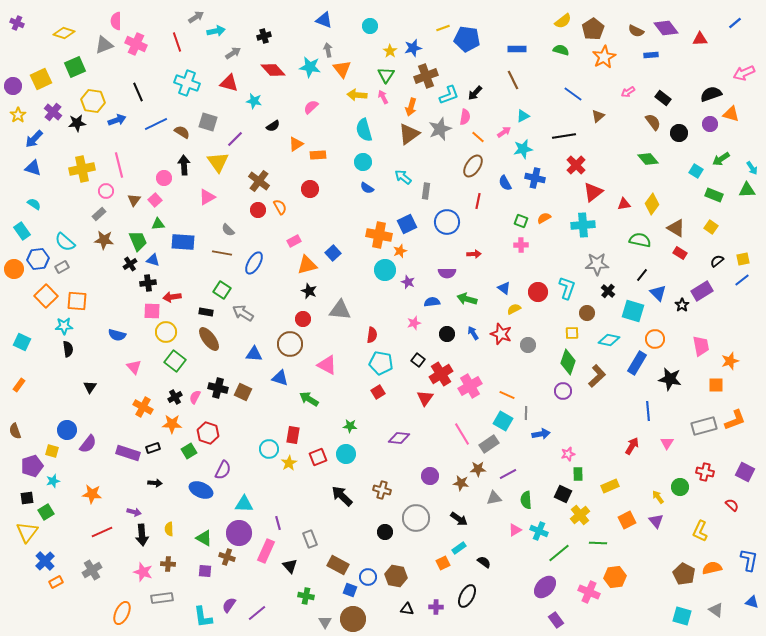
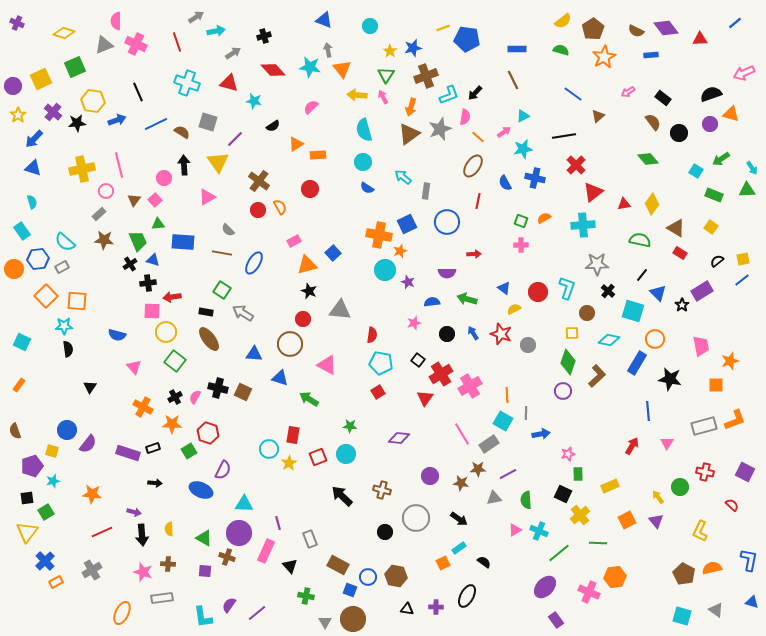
cyan semicircle at (34, 204): moved 2 px left, 2 px up; rotated 40 degrees clockwise
orange line at (507, 395): rotated 63 degrees clockwise
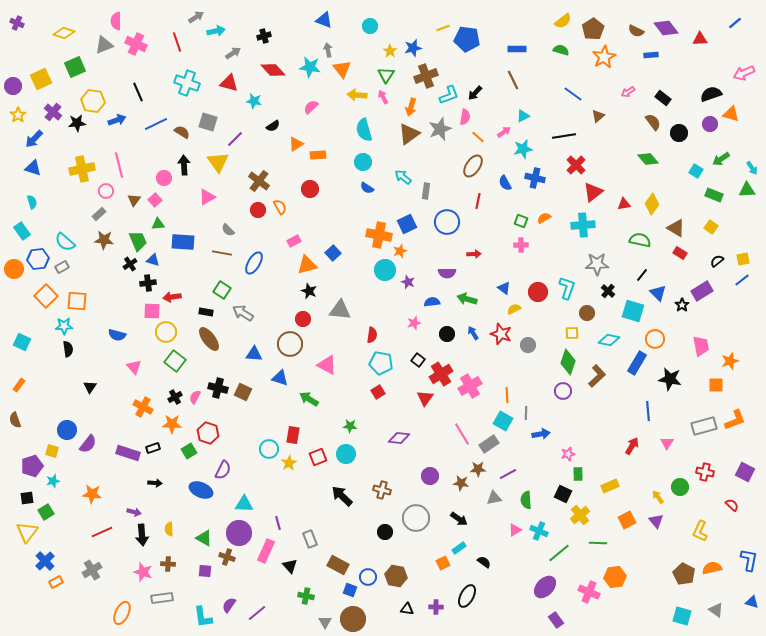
brown semicircle at (15, 431): moved 11 px up
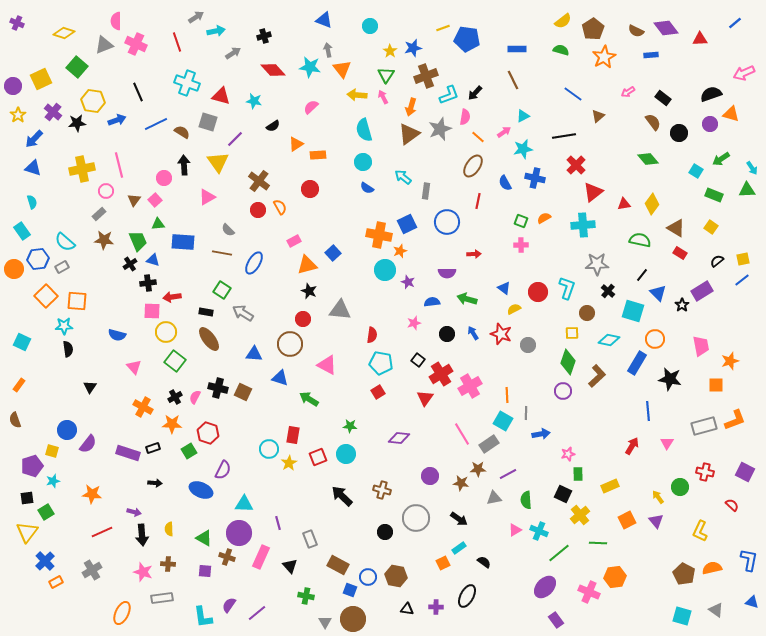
green square at (75, 67): moved 2 px right; rotated 25 degrees counterclockwise
red triangle at (229, 83): moved 8 px left, 13 px down
pink rectangle at (266, 551): moved 5 px left, 6 px down
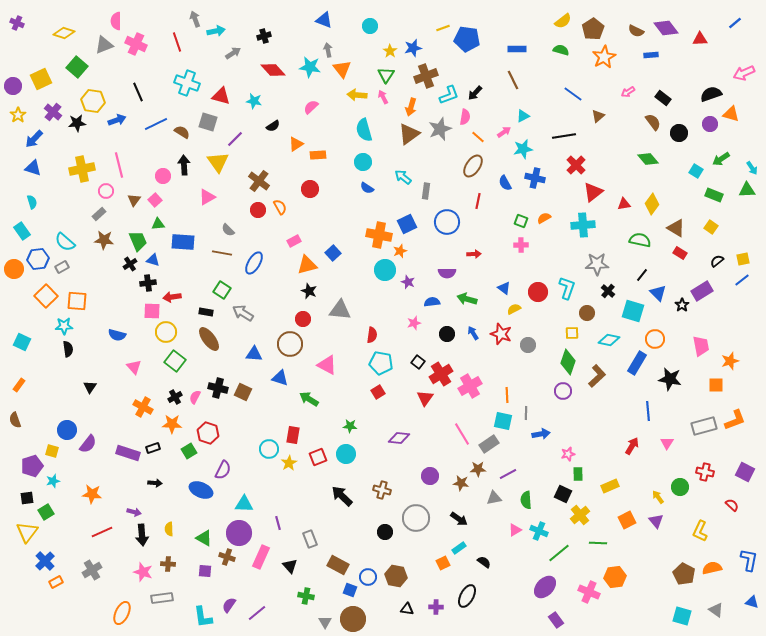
gray arrow at (196, 17): moved 1 px left, 2 px down; rotated 77 degrees counterclockwise
pink circle at (164, 178): moved 1 px left, 2 px up
black square at (418, 360): moved 2 px down
cyan square at (503, 421): rotated 18 degrees counterclockwise
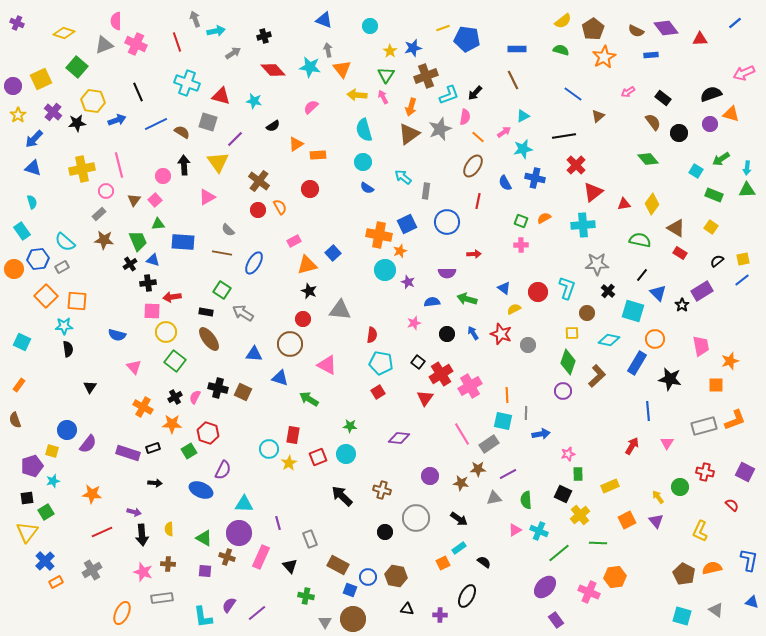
cyan arrow at (752, 168): moved 5 px left; rotated 40 degrees clockwise
purple cross at (436, 607): moved 4 px right, 8 px down
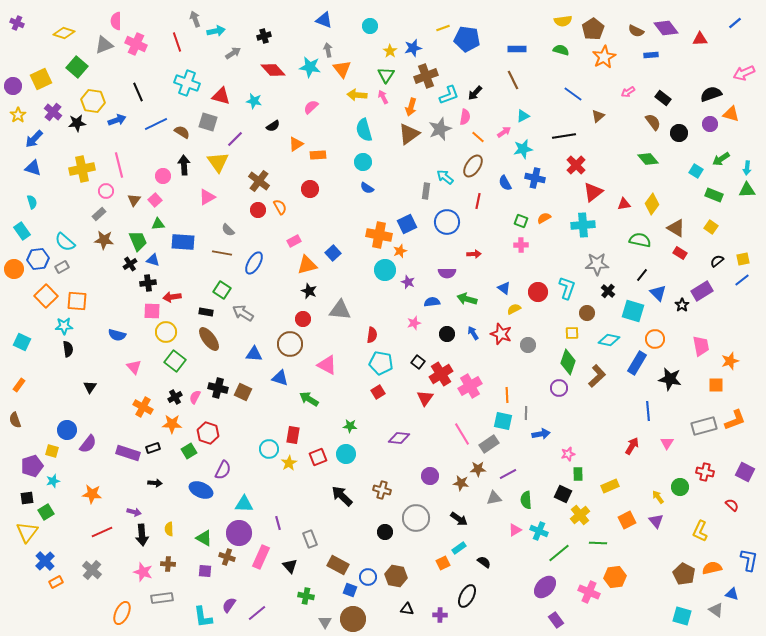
yellow semicircle at (563, 21): rotated 30 degrees clockwise
cyan arrow at (403, 177): moved 42 px right
purple circle at (563, 391): moved 4 px left, 3 px up
gray cross at (92, 570): rotated 18 degrees counterclockwise
blue triangle at (752, 602): moved 20 px left, 8 px up
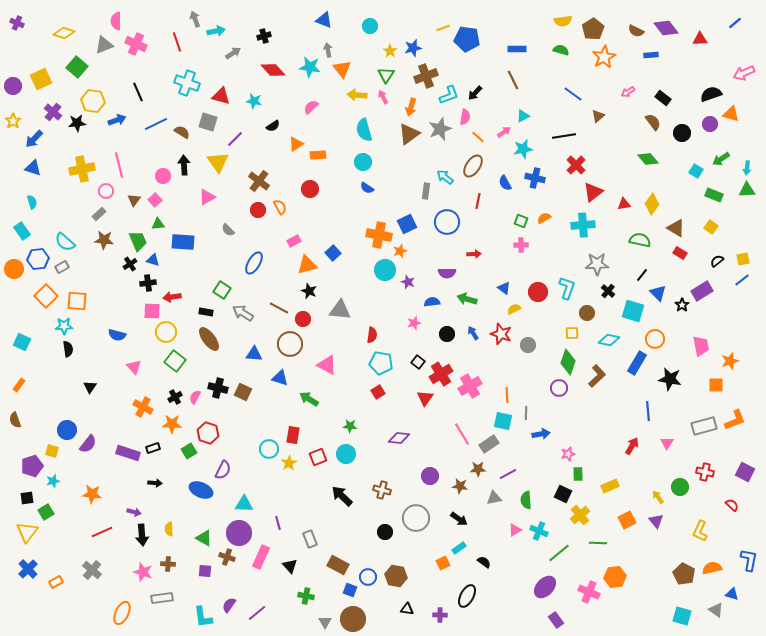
yellow star at (18, 115): moved 5 px left, 6 px down
black circle at (679, 133): moved 3 px right
brown line at (222, 253): moved 57 px right, 55 px down; rotated 18 degrees clockwise
brown star at (461, 483): moved 1 px left, 3 px down
blue cross at (45, 561): moved 17 px left, 8 px down
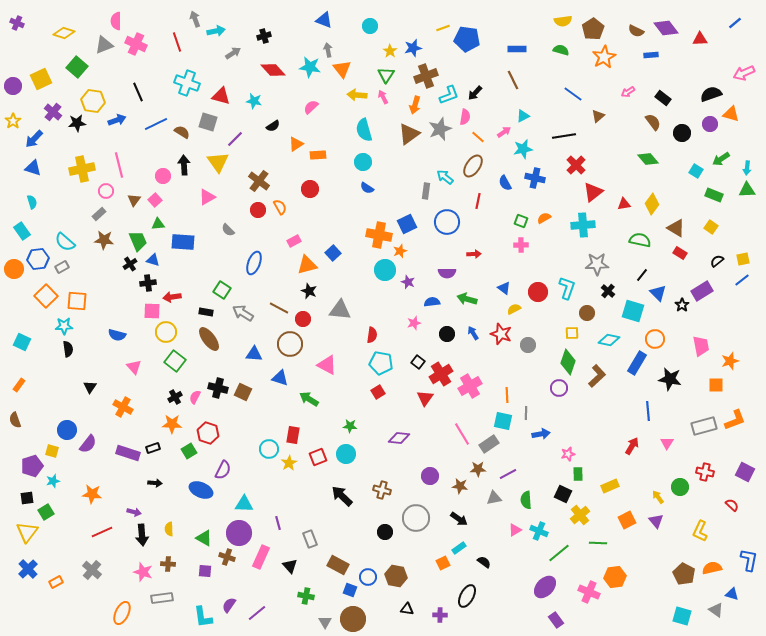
orange arrow at (411, 107): moved 4 px right, 2 px up
blue ellipse at (254, 263): rotated 10 degrees counterclockwise
orange cross at (143, 407): moved 20 px left
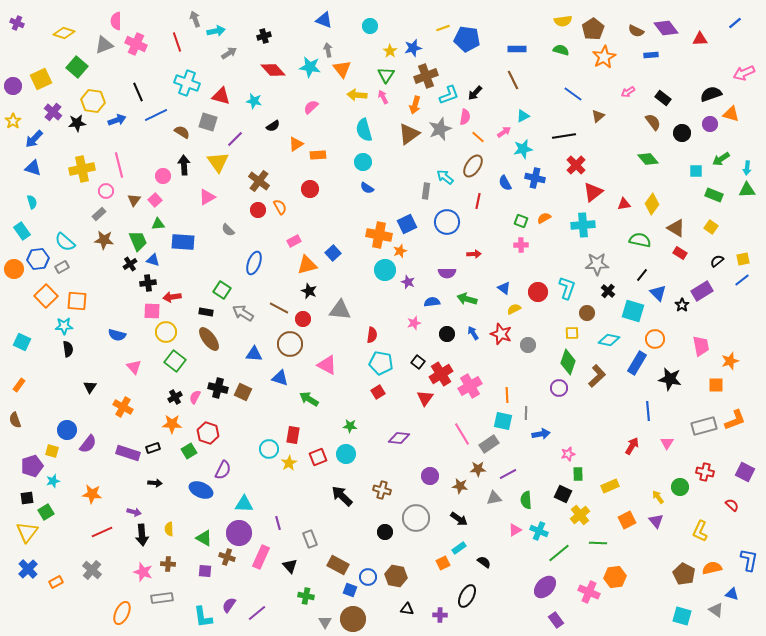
gray arrow at (233, 53): moved 4 px left
blue line at (156, 124): moved 9 px up
cyan square at (696, 171): rotated 32 degrees counterclockwise
